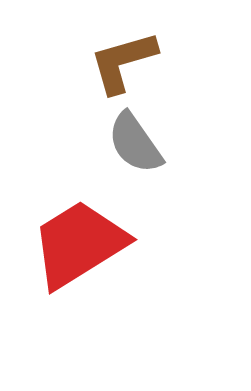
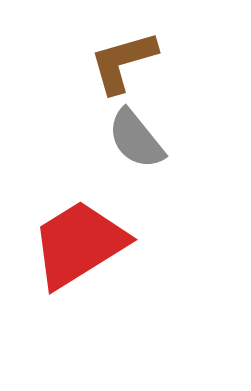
gray semicircle: moved 1 px right, 4 px up; rotated 4 degrees counterclockwise
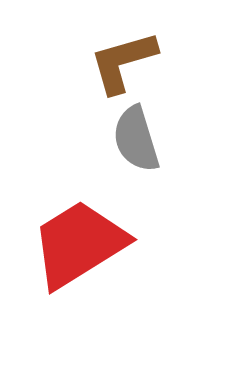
gray semicircle: rotated 22 degrees clockwise
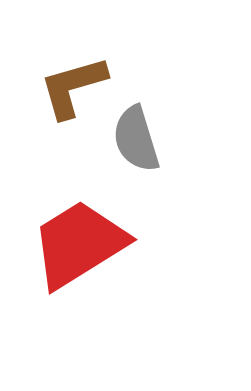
brown L-shape: moved 50 px left, 25 px down
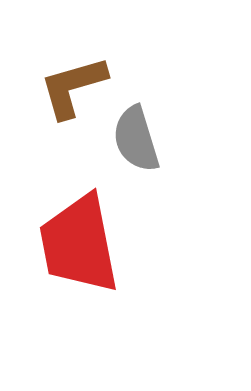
red trapezoid: rotated 69 degrees counterclockwise
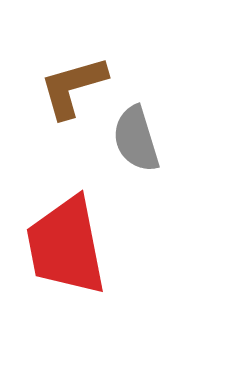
red trapezoid: moved 13 px left, 2 px down
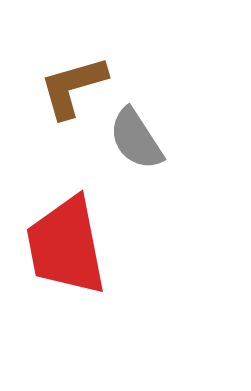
gray semicircle: rotated 16 degrees counterclockwise
